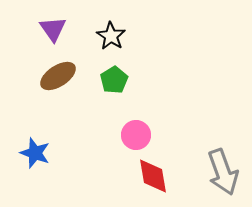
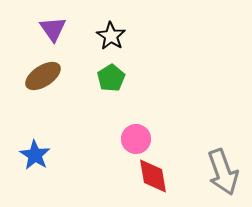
brown ellipse: moved 15 px left
green pentagon: moved 3 px left, 2 px up
pink circle: moved 4 px down
blue star: moved 2 px down; rotated 12 degrees clockwise
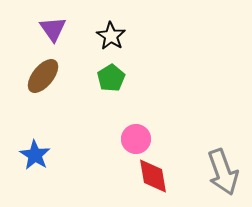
brown ellipse: rotated 18 degrees counterclockwise
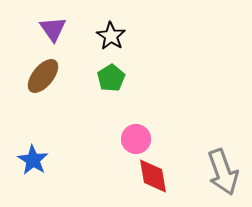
blue star: moved 2 px left, 5 px down
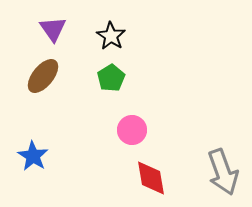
pink circle: moved 4 px left, 9 px up
blue star: moved 4 px up
red diamond: moved 2 px left, 2 px down
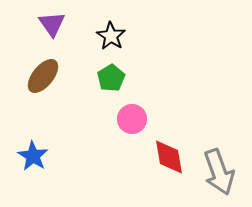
purple triangle: moved 1 px left, 5 px up
pink circle: moved 11 px up
gray arrow: moved 4 px left
red diamond: moved 18 px right, 21 px up
